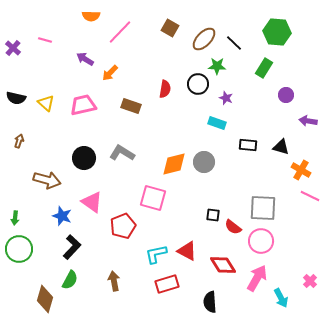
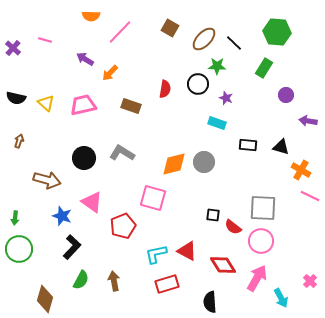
green semicircle at (70, 280): moved 11 px right
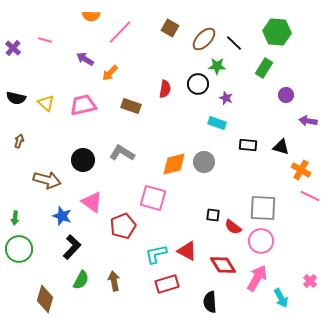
black circle at (84, 158): moved 1 px left, 2 px down
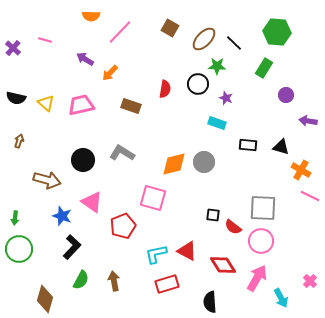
pink trapezoid at (83, 105): moved 2 px left
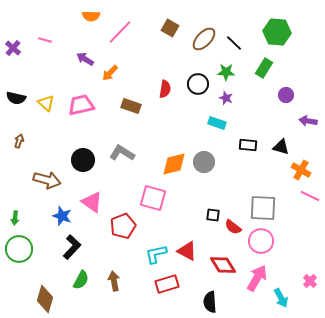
green star at (217, 66): moved 9 px right, 6 px down
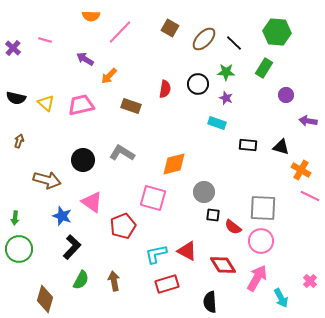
orange arrow at (110, 73): moved 1 px left, 3 px down
gray circle at (204, 162): moved 30 px down
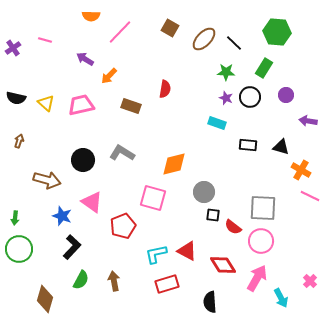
purple cross at (13, 48): rotated 14 degrees clockwise
black circle at (198, 84): moved 52 px right, 13 px down
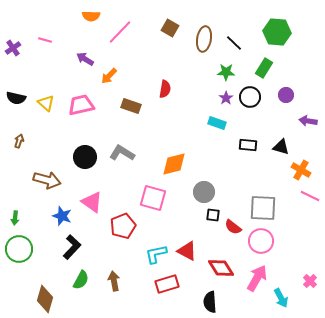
brown ellipse at (204, 39): rotated 35 degrees counterclockwise
purple star at (226, 98): rotated 16 degrees clockwise
black circle at (83, 160): moved 2 px right, 3 px up
red diamond at (223, 265): moved 2 px left, 3 px down
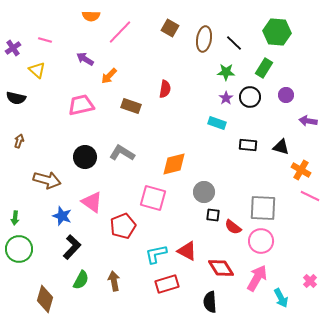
yellow triangle at (46, 103): moved 9 px left, 33 px up
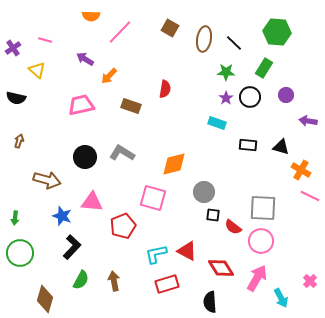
pink triangle at (92, 202): rotated 30 degrees counterclockwise
green circle at (19, 249): moved 1 px right, 4 px down
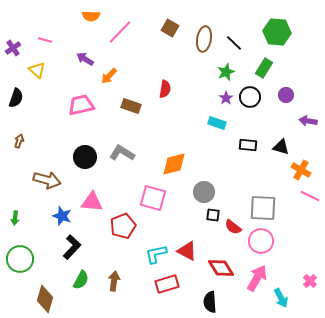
green star at (226, 72): rotated 24 degrees counterclockwise
black semicircle at (16, 98): rotated 84 degrees counterclockwise
green circle at (20, 253): moved 6 px down
brown arrow at (114, 281): rotated 18 degrees clockwise
